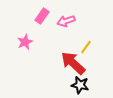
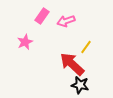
red arrow: moved 1 px left, 1 px down
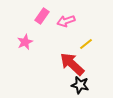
yellow line: moved 3 px up; rotated 16 degrees clockwise
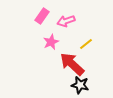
pink star: moved 26 px right
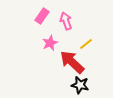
pink arrow: rotated 90 degrees clockwise
pink star: moved 1 px left, 1 px down
red arrow: moved 2 px up
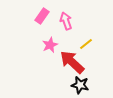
pink star: moved 2 px down
